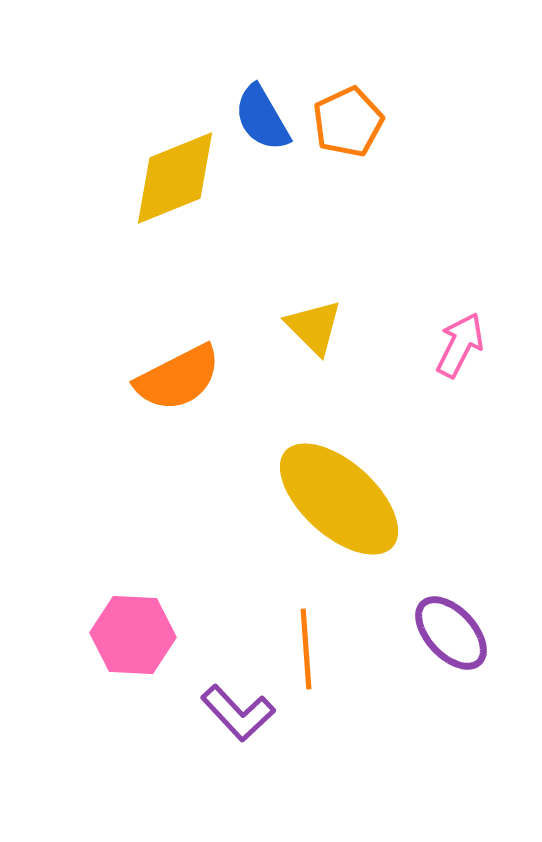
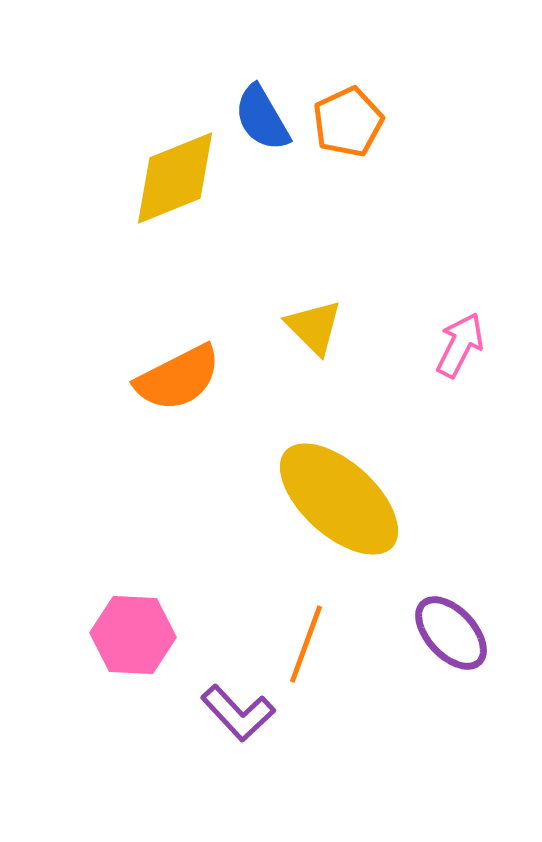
orange line: moved 5 px up; rotated 24 degrees clockwise
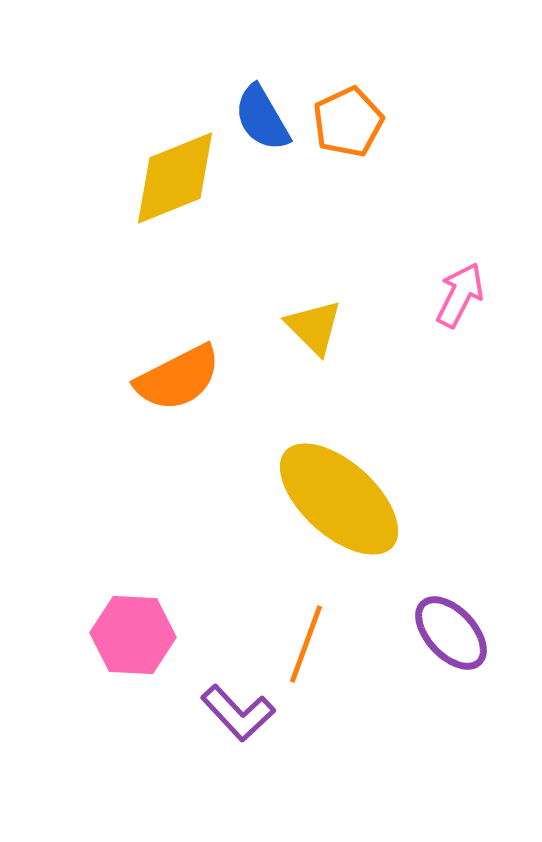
pink arrow: moved 50 px up
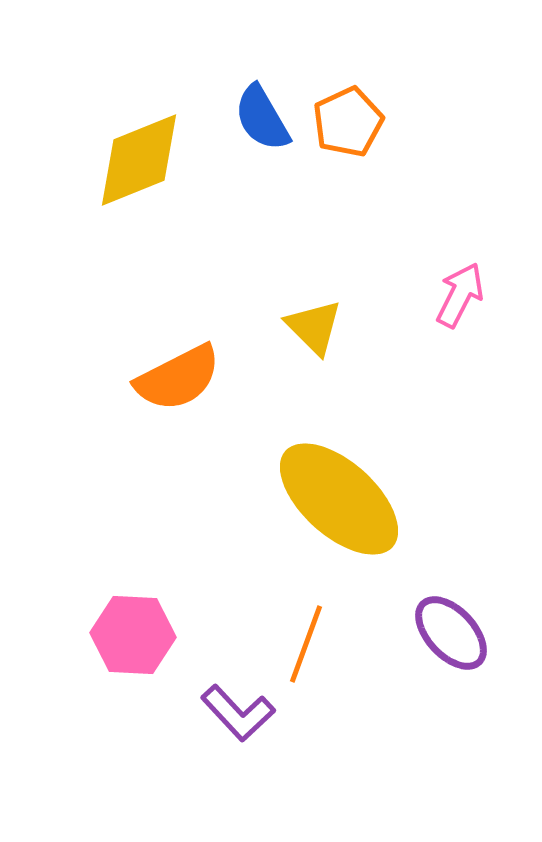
yellow diamond: moved 36 px left, 18 px up
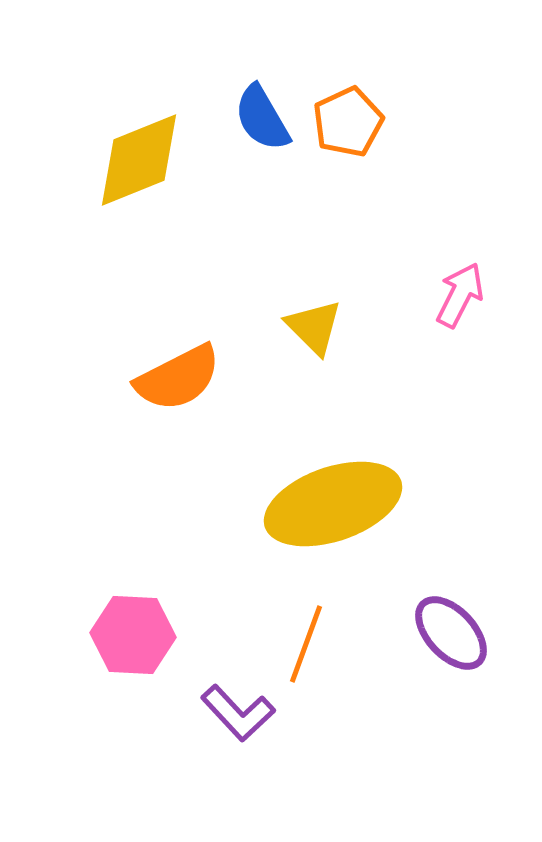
yellow ellipse: moved 6 px left, 5 px down; rotated 61 degrees counterclockwise
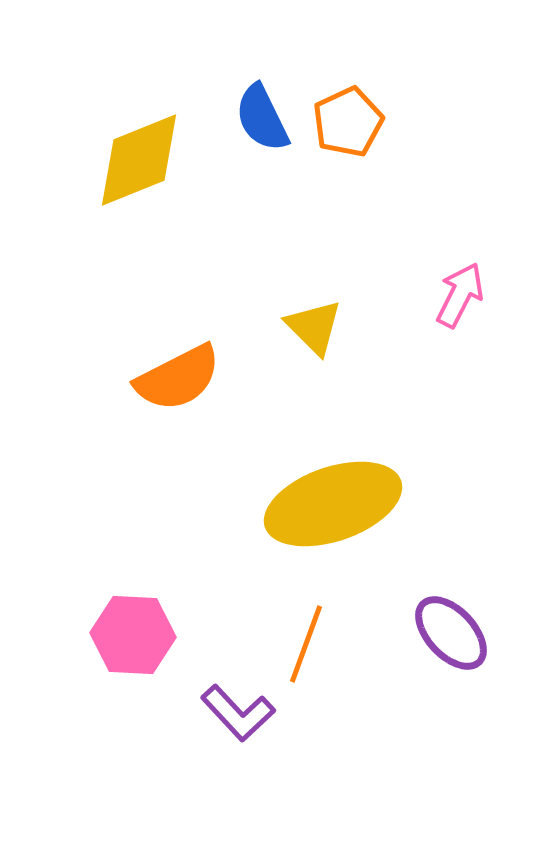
blue semicircle: rotated 4 degrees clockwise
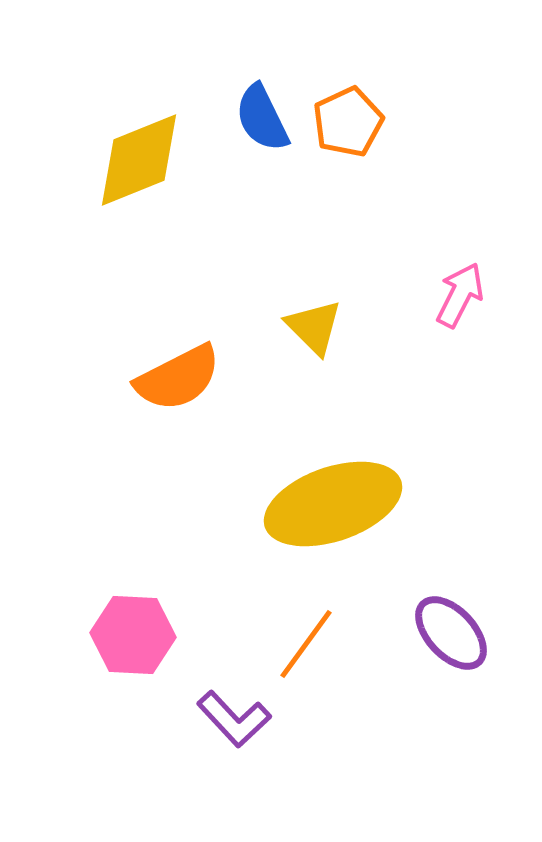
orange line: rotated 16 degrees clockwise
purple L-shape: moved 4 px left, 6 px down
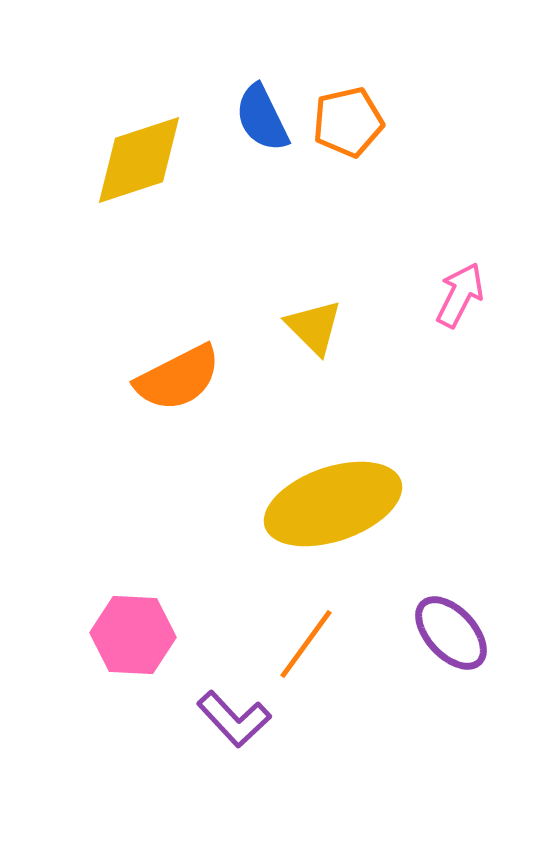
orange pentagon: rotated 12 degrees clockwise
yellow diamond: rotated 4 degrees clockwise
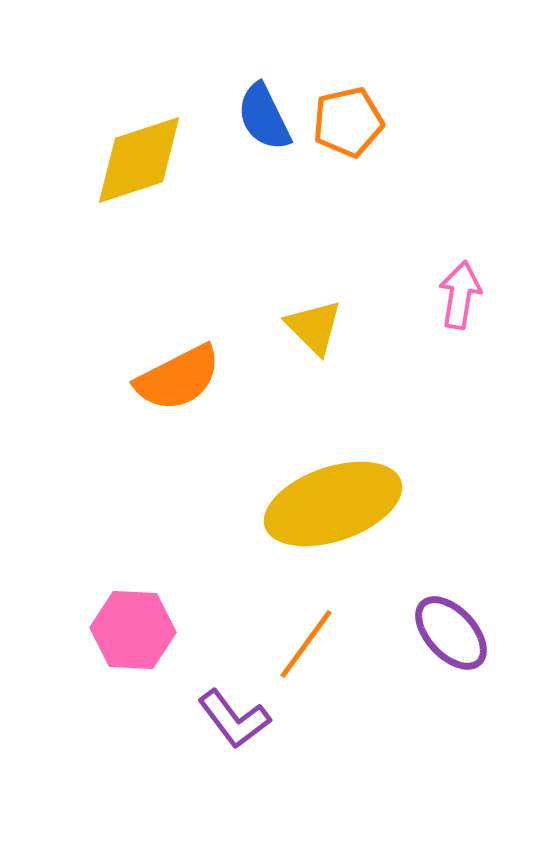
blue semicircle: moved 2 px right, 1 px up
pink arrow: rotated 18 degrees counterclockwise
pink hexagon: moved 5 px up
purple L-shape: rotated 6 degrees clockwise
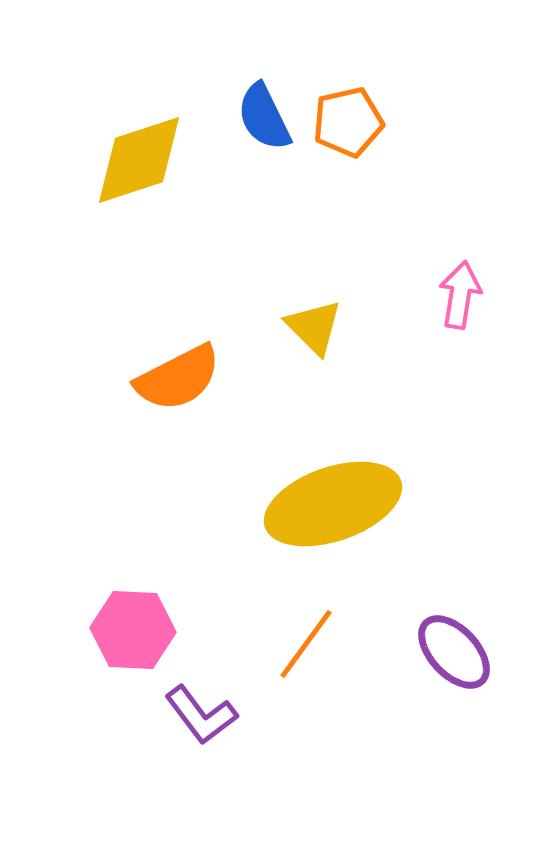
purple ellipse: moved 3 px right, 19 px down
purple L-shape: moved 33 px left, 4 px up
